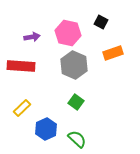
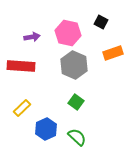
green semicircle: moved 2 px up
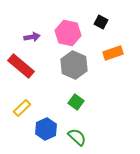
red rectangle: rotated 36 degrees clockwise
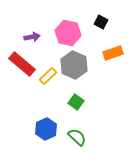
red rectangle: moved 1 px right, 2 px up
yellow rectangle: moved 26 px right, 32 px up
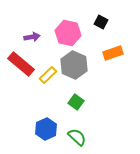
red rectangle: moved 1 px left
yellow rectangle: moved 1 px up
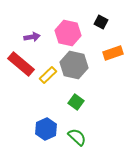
gray hexagon: rotated 12 degrees counterclockwise
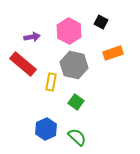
pink hexagon: moved 1 px right, 2 px up; rotated 15 degrees clockwise
red rectangle: moved 2 px right
yellow rectangle: moved 3 px right, 7 px down; rotated 36 degrees counterclockwise
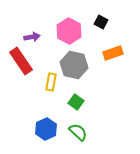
red rectangle: moved 2 px left, 3 px up; rotated 16 degrees clockwise
green semicircle: moved 1 px right, 5 px up
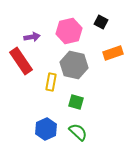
pink hexagon: rotated 20 degrees clockwise
green square: rotated 21 degrees counterclockwise
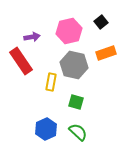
black square: rotated 24 degrees clockwise
orange rectangle: moved 7 px left
